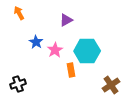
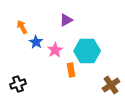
orange arrow: moved 3 px right, 14 px down
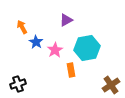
cyan hexagon: moved 3 px up; rotated 10 degrees counterclockwise
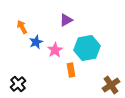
blue star: rotated 16 degrees clockwise
black cross: rotated 21 degrees counterclockwise
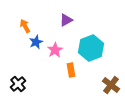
orange arrow: moved 3 px right, 1 px up
cyan hexagon: moved 4 px right; rotated 10 degrees counterclockwise
brown cross: rotated 18 degrees counterclockwise
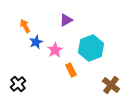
orange rectangle: rotated 16 degrees counterclockwise
